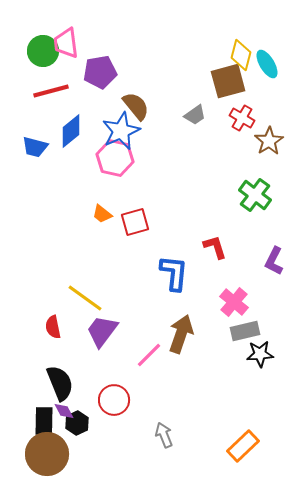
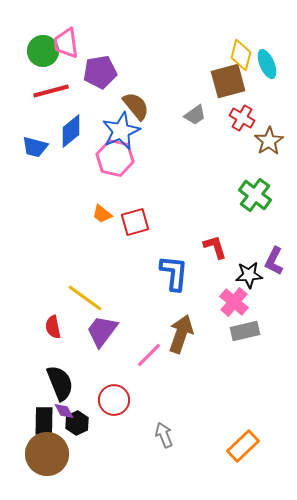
cyan ellipse: rotated 8 degrees clockwise
black star: moved 11 px left, 79 px up
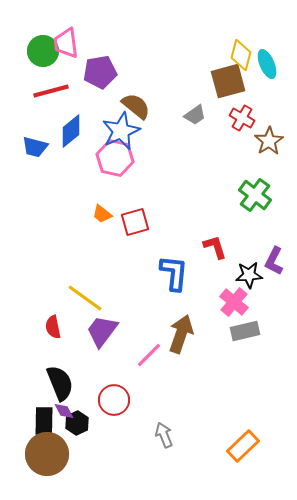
brown semicircle: rotated 12 degrees counterclockwise
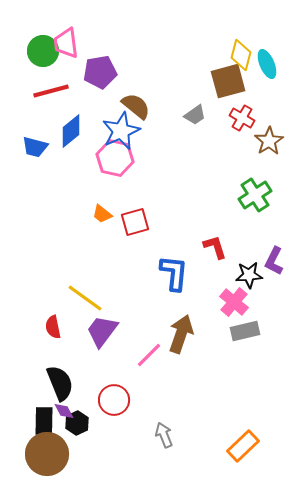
green cross: rotated 20 degrees clockwise
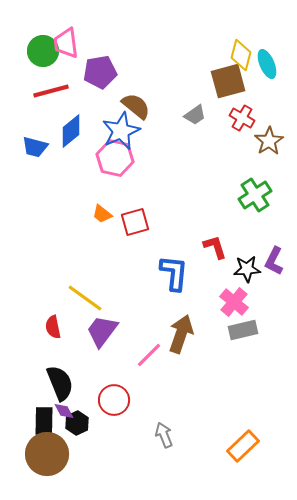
black star: moved 2 px left, 6 px up
gray rectangle: moved 2 px left, 1 px up
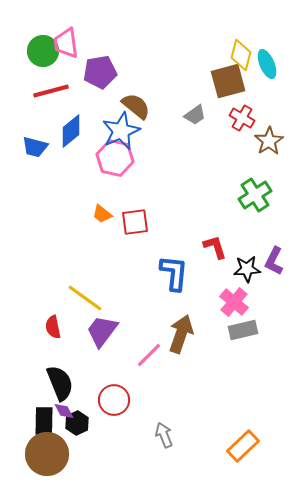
red square: rotated 8 degrees clockwise
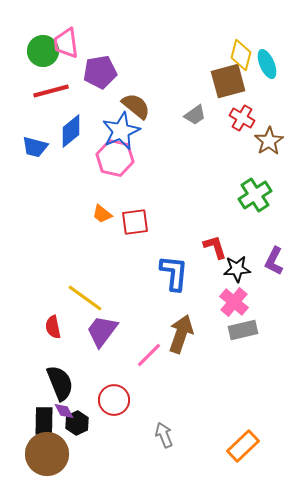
black star: moved 10 px left
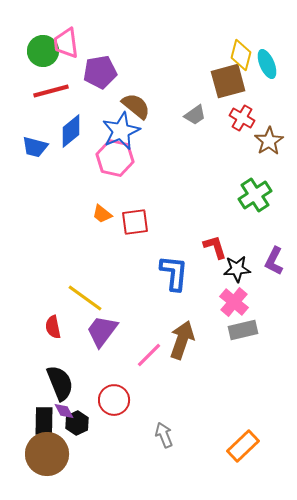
brown arrow: moved 1 px right, 6 px down
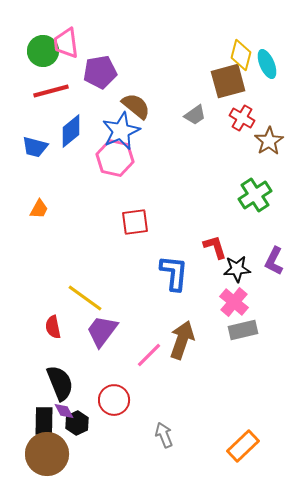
orange trapezoid: moved 63 px left, 5 px up; rotated 100 degrees counterclockwise
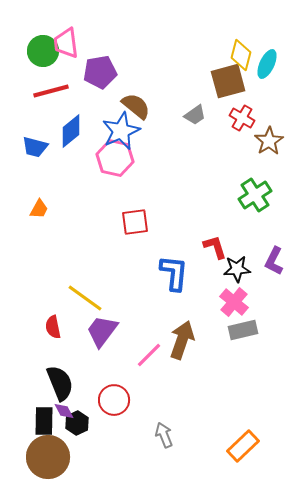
cyan ellipse: rotated 48 degrees clockwise
brown circle: moved 1 px right, 3 px down
